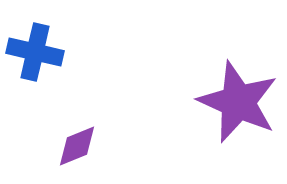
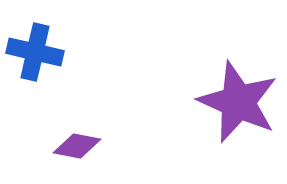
purple diamond: rotated 33 degrees clockwise
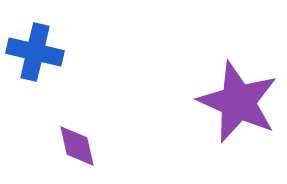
purple diamond: rotated 66 degrees clockwise
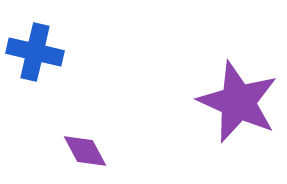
purple diamond: moved 8 px right, 5 px down; rotated 15 degrees counterclockwise
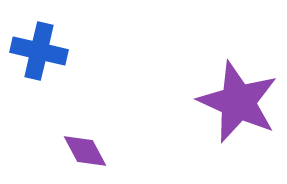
blue cross: moved 4 px right, 1 px up
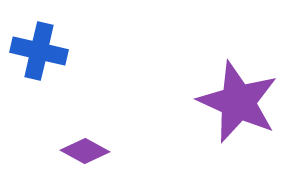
purple diamond: rotated 33 degrees counterclockwise
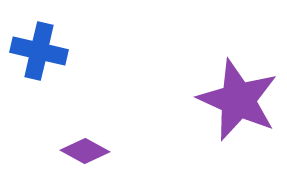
purple star: moved 2 px up
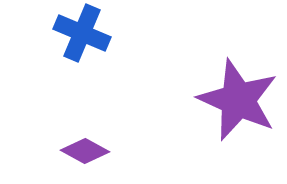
blue cross: moved 43 px right, 18 px up; rotated 10 degrees clockwise
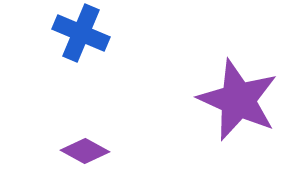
blue cross: moved 1 px left
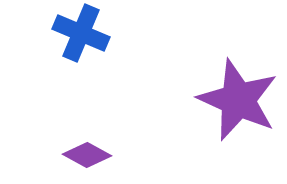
purple diamond: moved 2 px right, 4 px down
